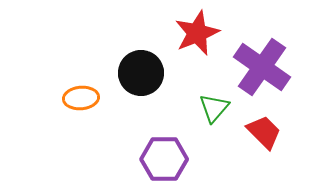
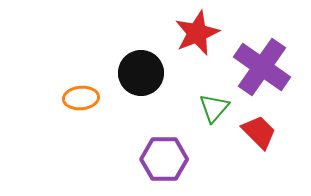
red trapezoid: moved 5 px left
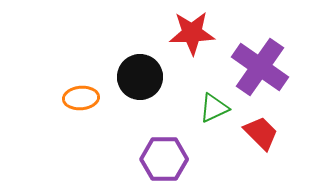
red star: moved 5 px left; rotated 21 degrees clockwise
purple cross: moved 2 px left
black circle: moved 1 px left, 4 px down
green triangle: rotated 24 degrees clockwise
red trapezoid: moved 2 px right, 1 px down
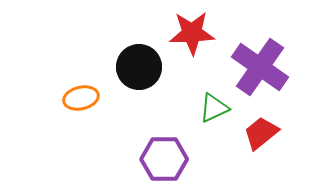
black circle: moved 1 px left, 10 px up
orange ellipse: rotated 8 degrees counterclockwise
red trapezoid: rotated 84 degrees counterclockwise
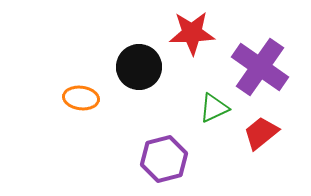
orange ellipse: rotated 20 degrees clockwise
purple hexagon: rotated 15 degrees counterclockwise
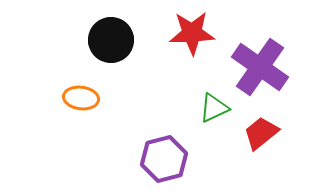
black circle: moved 28 px left, 27 px up
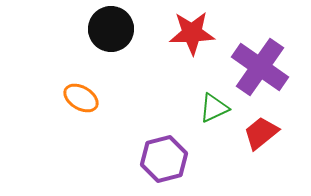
black circle: moved 11 px up
orange ellipse: rotated 24 degrees clockwise
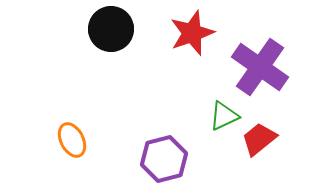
red star: rotated 18 degrees counterclockwise
orange ellipse: moved 9 px left, 42 px down; rotated 32 degrees clockwise
green triangle: moved 10 px right, 8 px down
red trapezoid: moved 2 px left, 6 px down
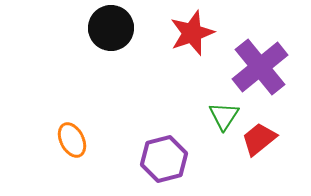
black circle: moved 1 px up
purple cross: rotated 16 degrees clockwise
green triangle: rotated 32 degrees counterclockwise
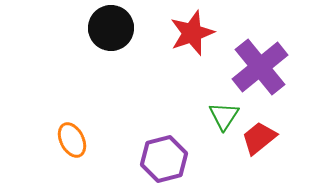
red trapezoid: moved 1 px up
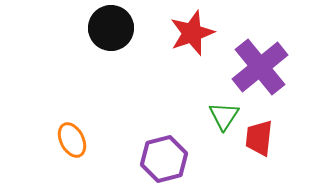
red trapezoid: rotated 45 degrees counterclockwise
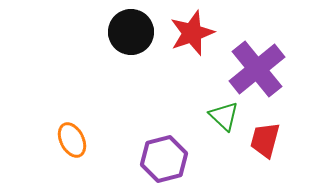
black circle: moved 20 px right, 4 px down
purple cross: moved 3 px left, 2 px down
green triangle: rotated 20 degrees counterclockwise
red trapezoid: moved 6 px right, 2 px down; rotated 9 degrees clockwise
